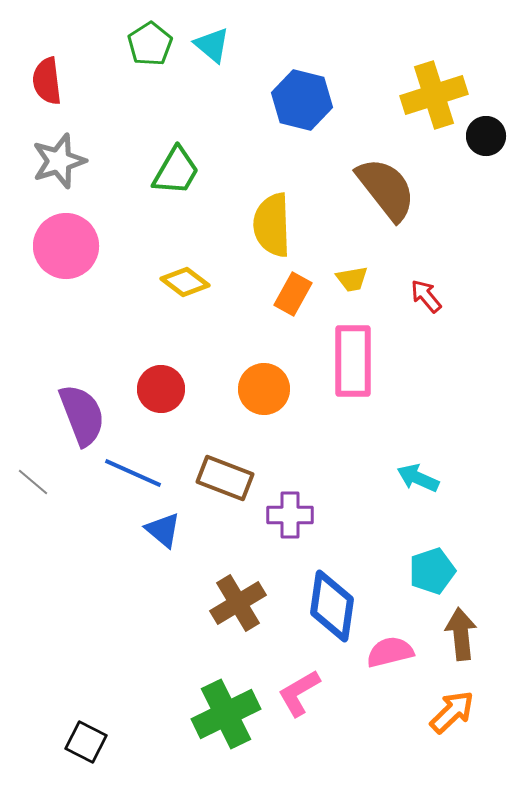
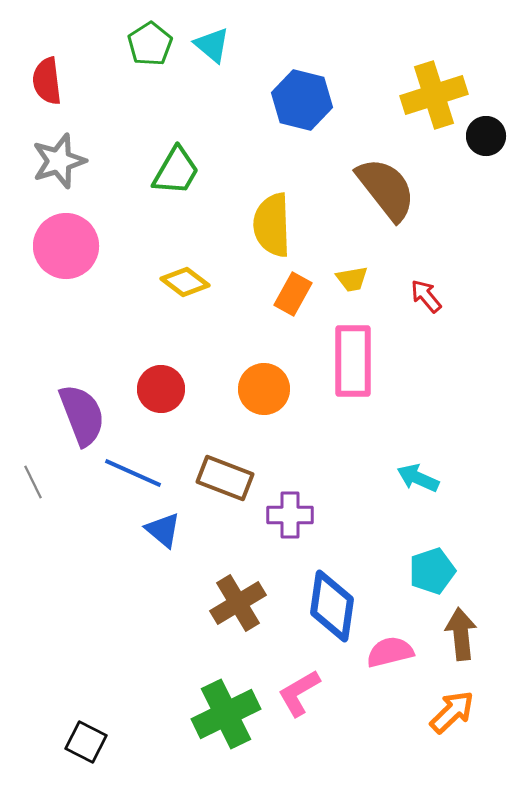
gray line: rotated 24 degrees clockwise
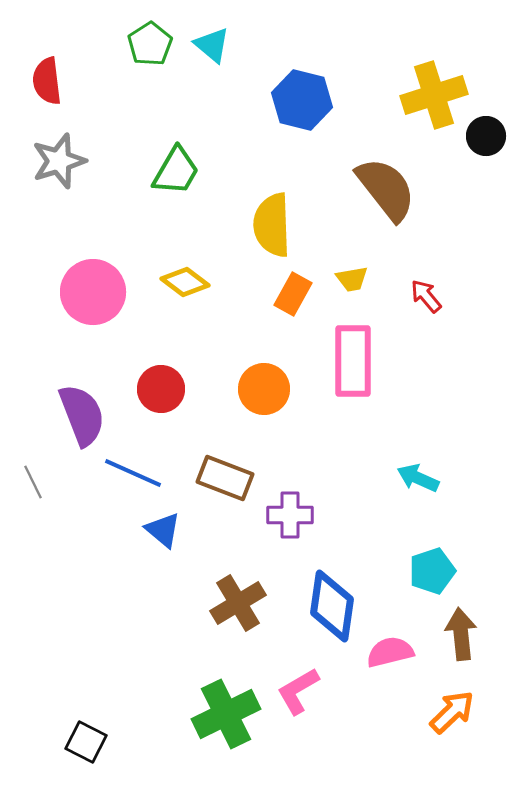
pink circle: moved 27 px right, 46 px down
pink L-shape: moved 1 px left, 2 px up
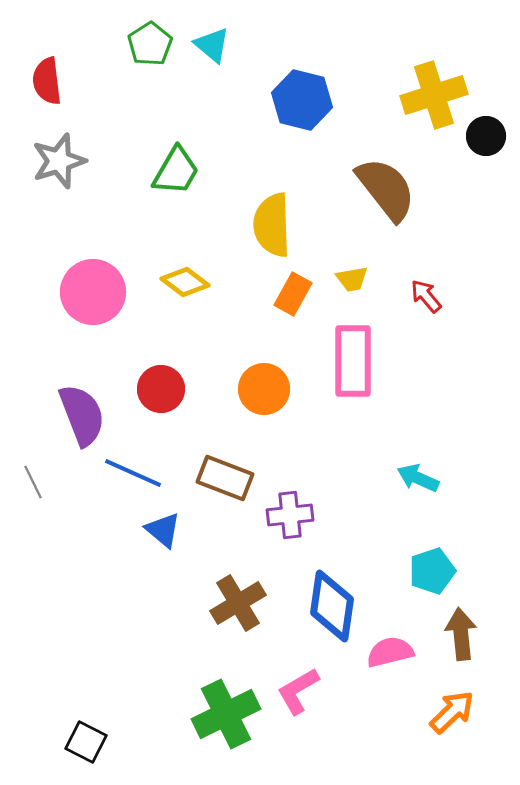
purple cross: rotated 6 degrees counterclockwise
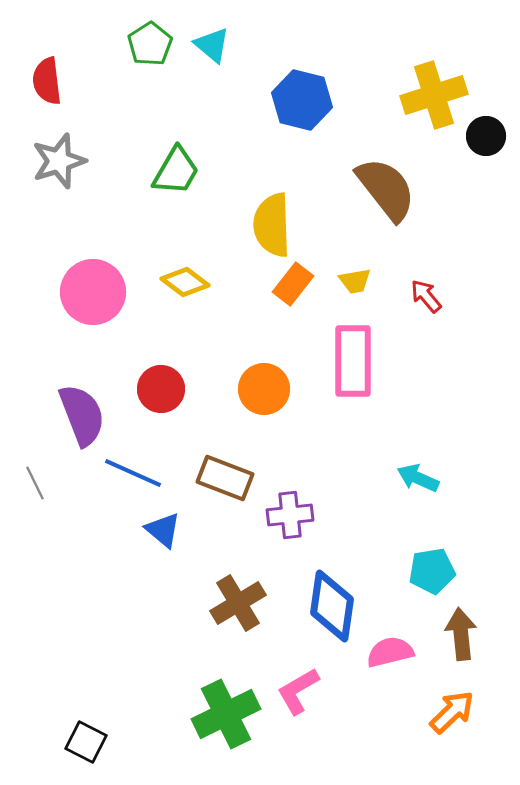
yellow trapezoid: moved 3 px right, 2 px down
orange rectangle: moved 10 px up; rotated 9 degrees clockwise
gray line: moved 2 px right, 1 px down
cyan pentagon: rotated 9 degrees clockwise
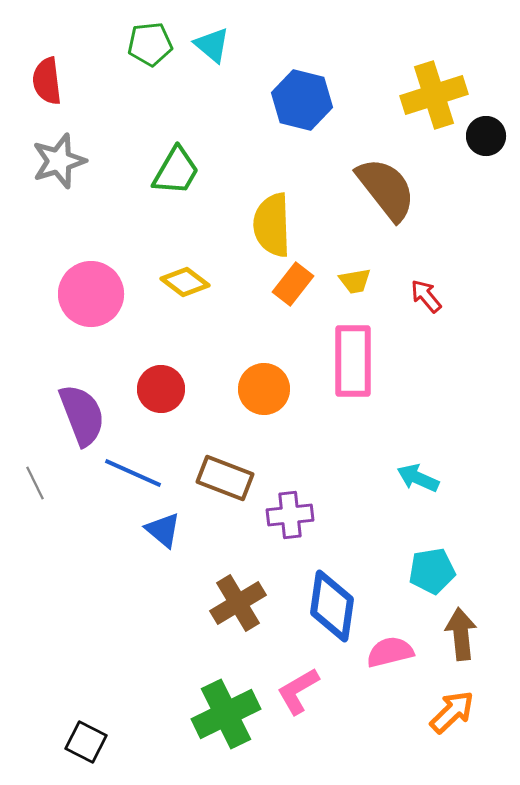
green pentagon: rotated 27 degrees clockwise
pink circle: moved 2 px left, 2 px down
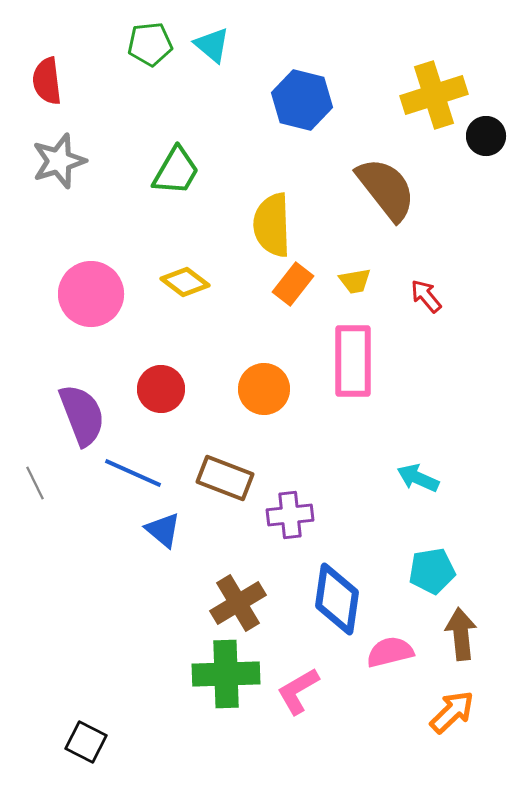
blue diamond: moved 5 px right, 7 px up
green cross: moved 40 px up; rotated 24 degrees clockwise
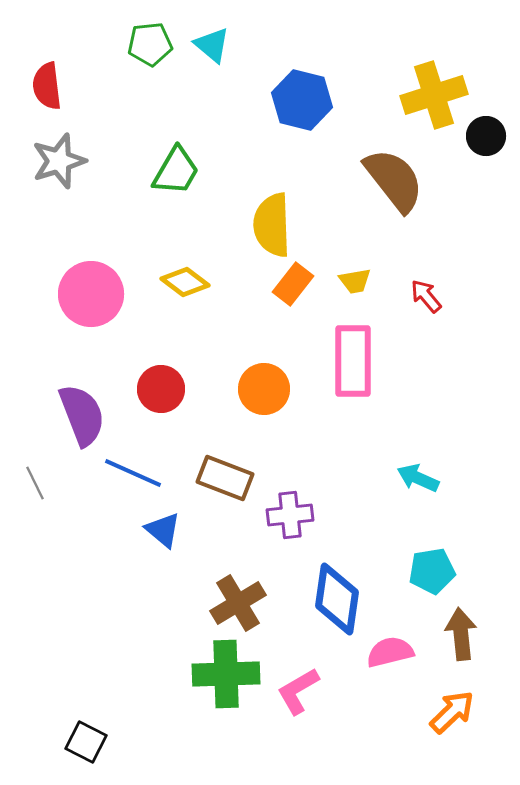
red semicircle: moved 5 px down
brown semicircle: moved 8 px right, 9 px up
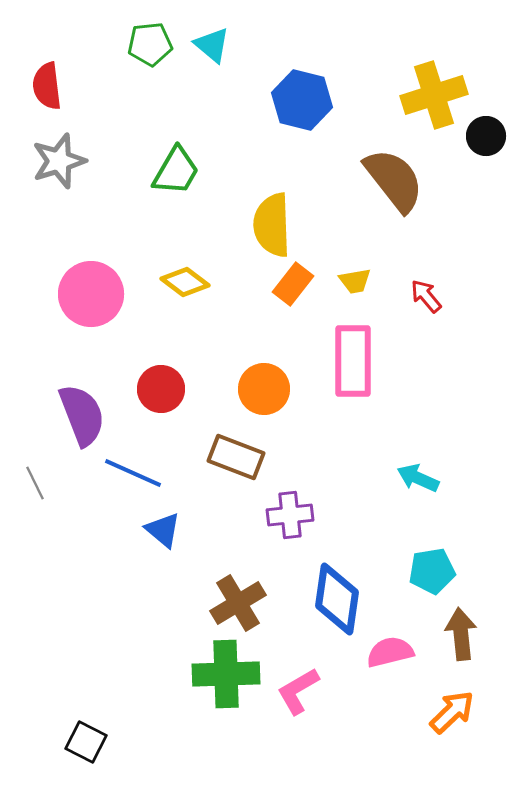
brown rectangle: moved 11 px right, 21 px up
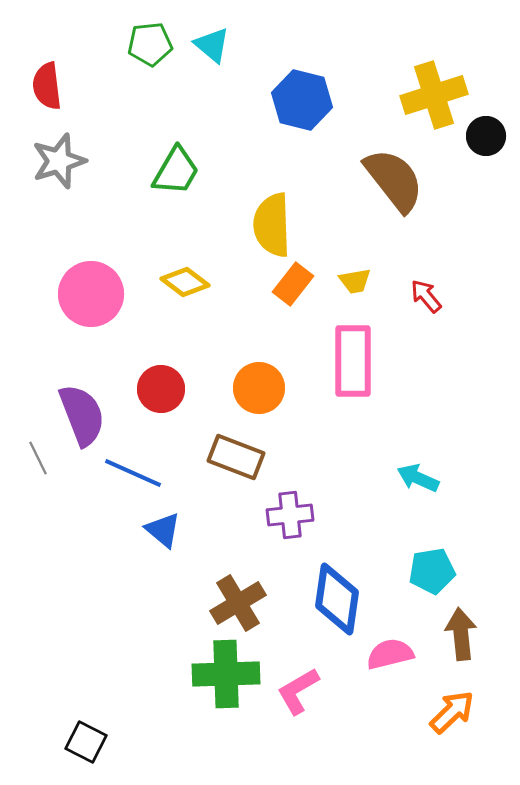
orange circle: moved 5 px left, 1 px up
gray line: moved 3 px right, 25 px up
pink semicircle: moved 2 px down
